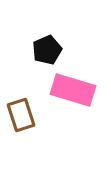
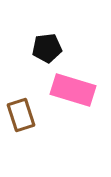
black pentagon: moved 2 px up; rotated 16 degrees clockwise
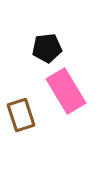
pink rectangle: moved 7 px left, 1 px down; rotated 42 degrees clockwise
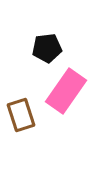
pink rectangle: rotated 66 degrees clockwise
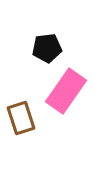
brown rectangle: moved 3 px down
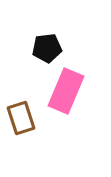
pink rectangle: rotated 12 degrees counterclockwise
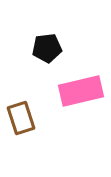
pink rectangle: moved 15 px right; rotated 54 degrees clockwise
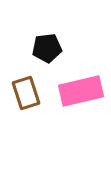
brown rectangle: moved 5 px right, 25 px up
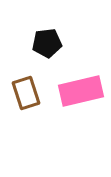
black pentagon: moved 5 px up
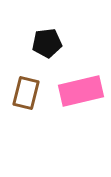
brown rectangle: rotated 32 degrees clockwise
